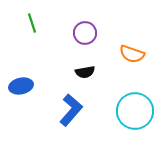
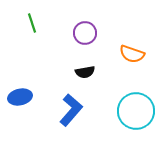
blue ellipse: moved 1 px left, 11 px down
cyan circle: moved 1 px right
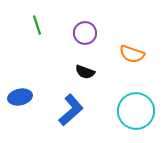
green line: moved 5 px right, 2 px down
black semicircle: rotated 30 degrees clockwise
blue L-shape: rotated 8 degrees clockwise
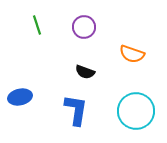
purple circle: moved 1 px left, 6 px up
blue L-shape: moved 5 px right; rotated 40 degrees counterclockwise
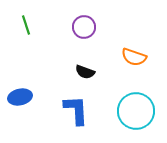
green line: moved 11 px left
orange semicircle: moved 2 px right, 3 px down
blue L-shape: rotated 12 degrees counterclockwise
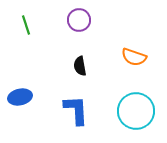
purple circle: moved 5 px left, 7 px up
black semicircle: moved 5 px left, 6 px up; rotated 60 degrees clockwise
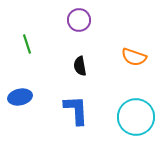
green line: moved 1 px right, 19 px down
cyan circle: moved 6 px down
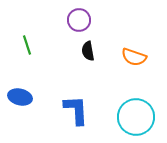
green line: moved 1 px down
black semicircle: moved 8 px right, 15 px up
blue ellipse: rotated 25 degrees clockwise
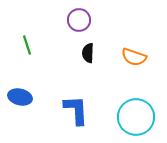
black semicircle: moved 2 px down; rotated 12 degrees clockwise
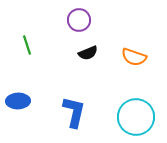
black semicircle: rotated 114 degrees counterclockwise
blue ellipse: moved 2 px left, 4 px down; rotated 15 degrees counterclockwise
blue L-shape: moved 2 px left, 2 px down; rotated 16 degrees clockwise
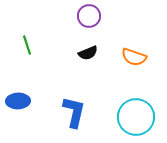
purple circle: moved 10 px right, 4 px up
